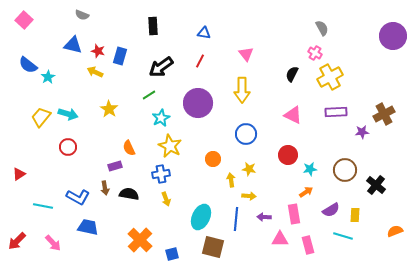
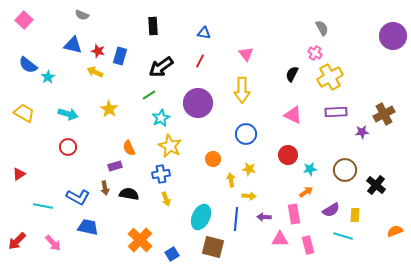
yellow trapezoid at (41, 117): moved 17 px left, 4 px up; rotated 80 degrees clockwise
blue square at (172, 254): rotated 16 degrees counterclockwise
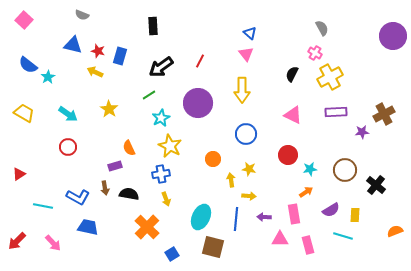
blue triangle at (204, 33): moved 46 px right; rotated 32 degrees clockwise
cyan arrow at (68, 114): rotated 18 degrees clockwise
orange cross at (140, 240): moved 7 px right, 13 px up
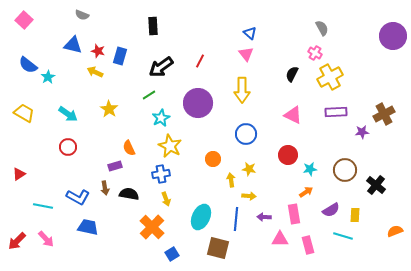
orange cross at (147, 227): moved 5 px right
pink arrow at (53, 243): moved 7 px left, 4 px up
brown square at (213, 247): moved 5 px right, 1 px down
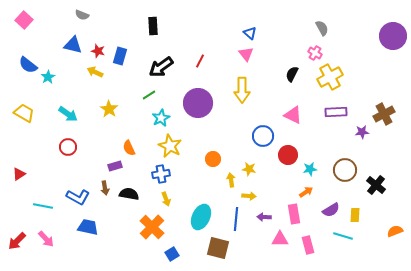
blue circle at (246, 134): moved 17 px right, 2 px down
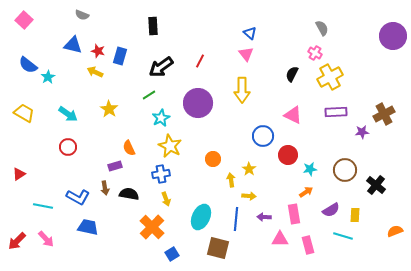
yellow star at (249, 169): rotated 24 degrees clockwise
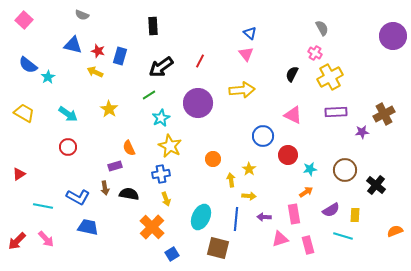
yellow arrow at (242, 90): rotated 95 degrees counterclockwise
pink triangle at (280, 239): rotated 18 degrees counterclockwise
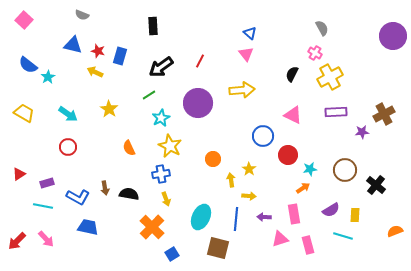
purple rectangle at (115, 166): moved 68 px left, 17 px down
orange arrow at (306, 192): moved 3 px left, 4 px up
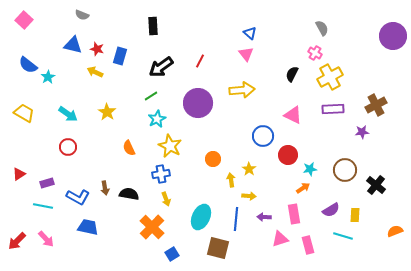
red star at (98, 51): moved 1 px left, 2 px up
green line at (149, 95): moved 2 px right, 1 px down
yellow star at (109, 109): moved 2 px left, 3 px down
purple rectangle at (336, 112): moved 3 px left, 3 px up
brown cross at (384, 114): moved 8 px left, 9 px up
cyan star at (161, 118): moved 4 px left, 1 px down
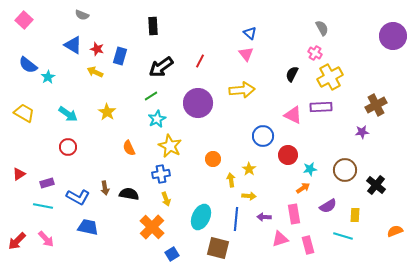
blue triangle at (73, 45): rotated 18 degrees clockwise
purple rectangle at (333, 109): moved 12 px left, 2 px up
purple semicircle at (331, 210): moved 3 px left, 4 px up
